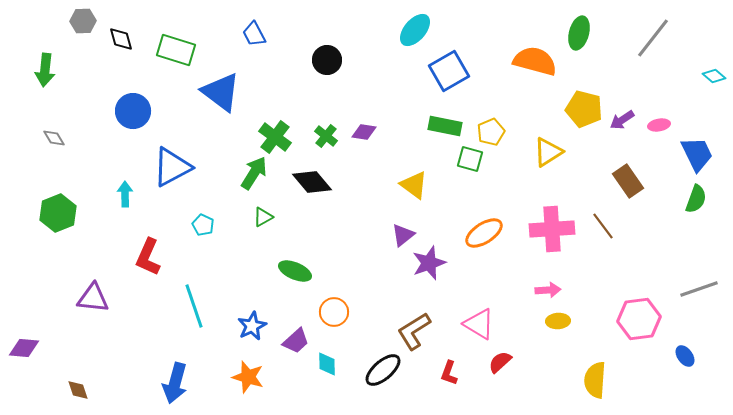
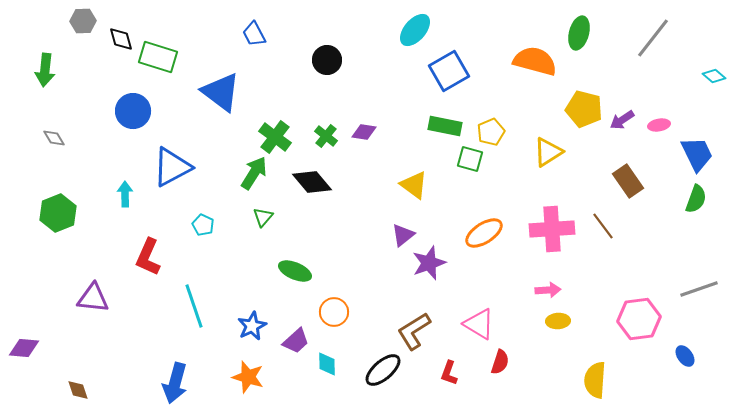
green rectangle at (176, 50): moved 18 px left, 7 px down
green triangle at (263, 217): rotated 20 degrees counterclockwise
red semicircle at (500, 362): rotated 150 degrees clockwise
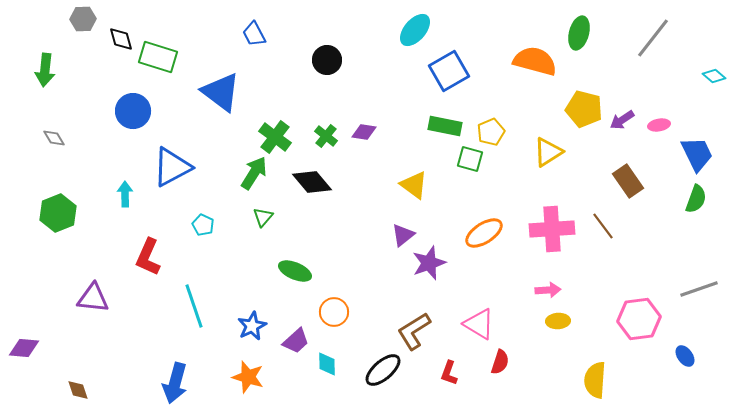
gray hexagon at (83, 21): moved 2 px up
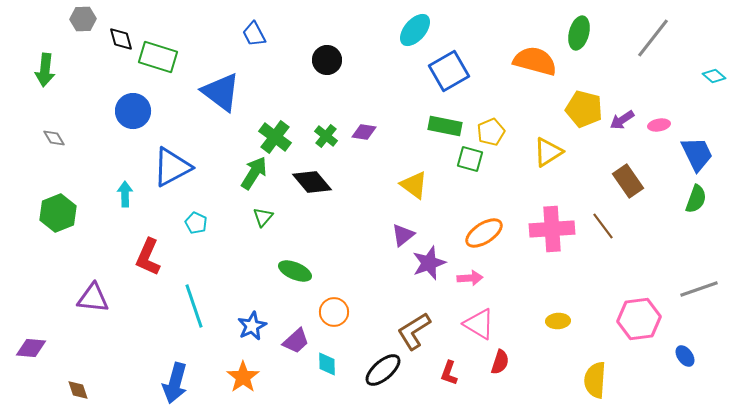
cyan pentagon at (203, 225): moved 7 px left, 2 px up
pink arrow at (548, 290): moved 78 px left, 12 px up
purple diamond at (24, 348): moved 7 px right
orange star at (248, 377): moved 5 px left; rotated 20 degrees clockwise
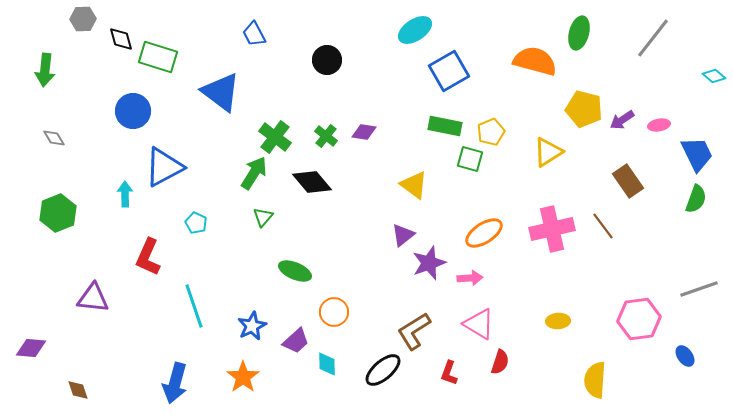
cyan ellipse at (415, 30): rotated 16 degrees clockwise
blue triangle at (172, 167): moved 8 px left
pink cross at (552, 229): rotated 9 degrees counterclockwise
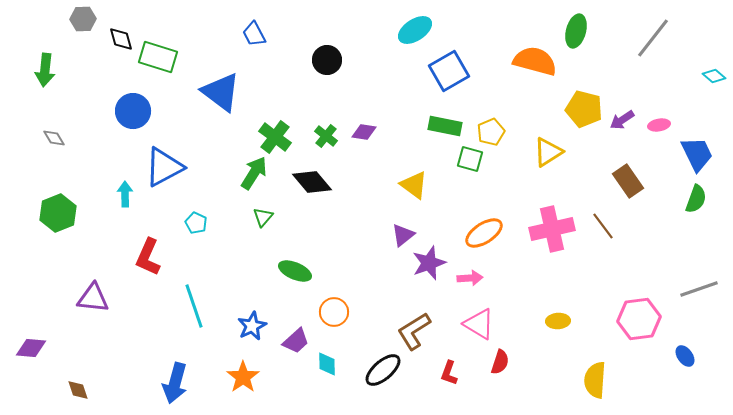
green ellipse at (579, 33): moved 3 px left, 2 px up
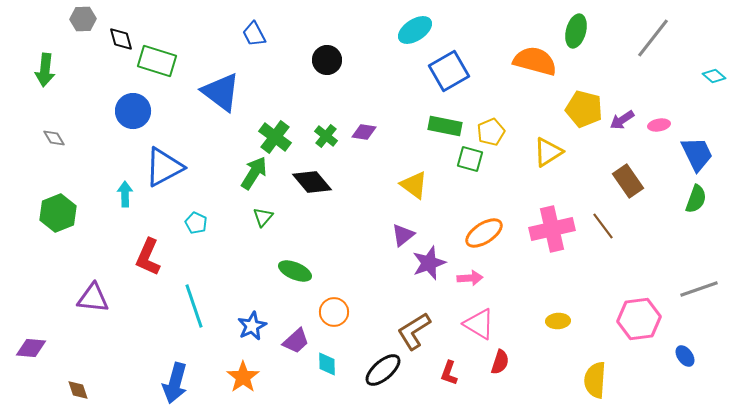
green rectangle at (158, 57): moved 1 px left, 4 px down
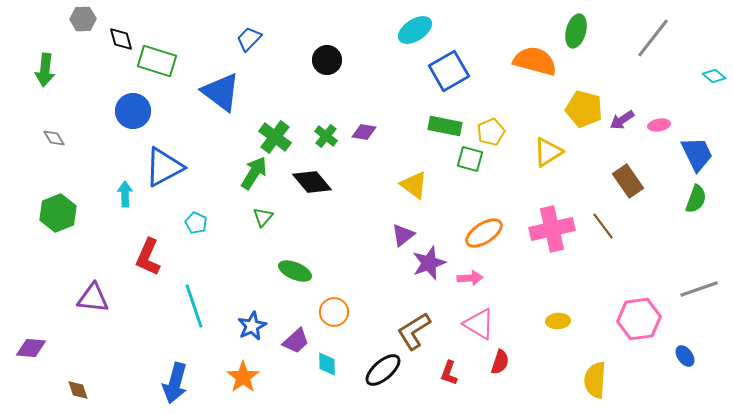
blue trapezoid at (254, 34): moved 5 px left, 5 px down; rotated 72 degrees clockwise
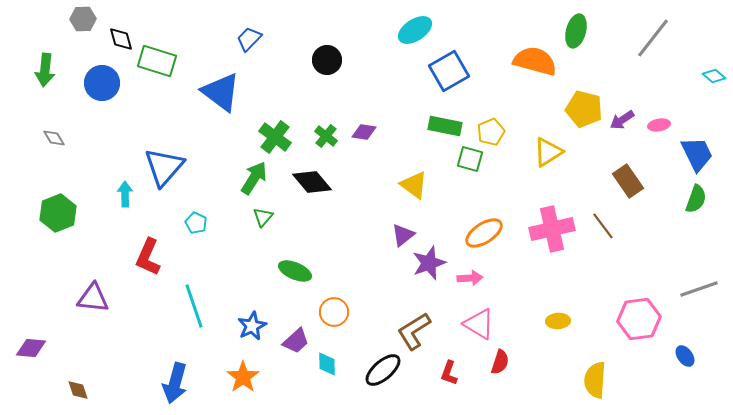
blue circle at (133, 111): moved 31 px left, 28 px up
blue triangle at (164, 167): rotated 21 degrees counterclockwise
green arrow at (254, 173): moved 5 px down
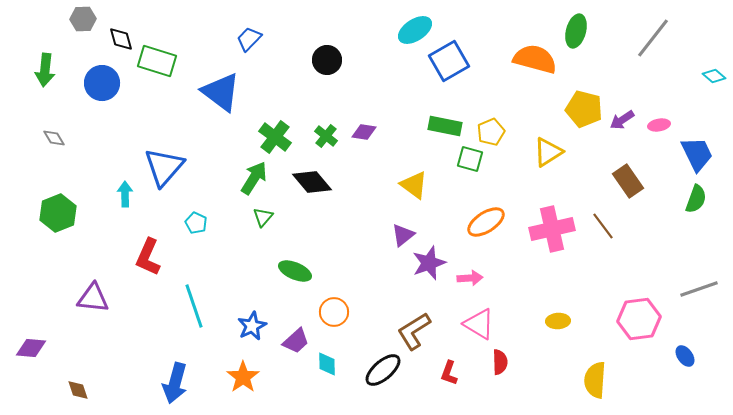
orange semicircle at (535, 61): moved 2 px up
blue square at (449, 71): moved 10 px up
orange ellipse at (484, 233): moved 2 px right, 11 px up
red semicircle at (500, 362): rotated 20 degrees counterclockwise
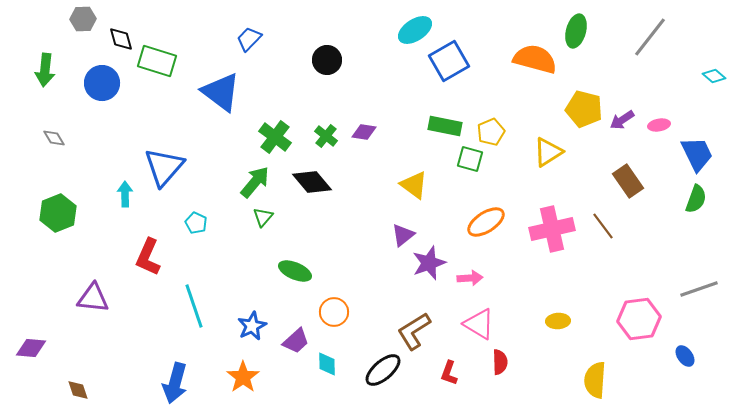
gray line at (653, 38): moved 3 px left, 1 px up
green arrow at (254, 178): moved 1 px right, 4 px down; rotated 8 degrees clockwise
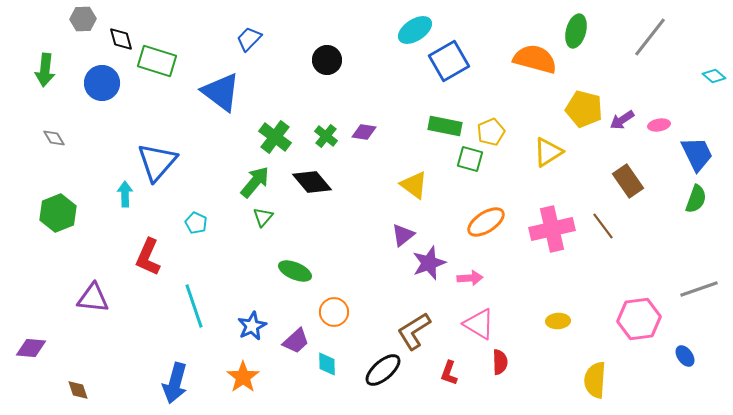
blue triangle at (164, 167): moved 7 px left, 5 px up
